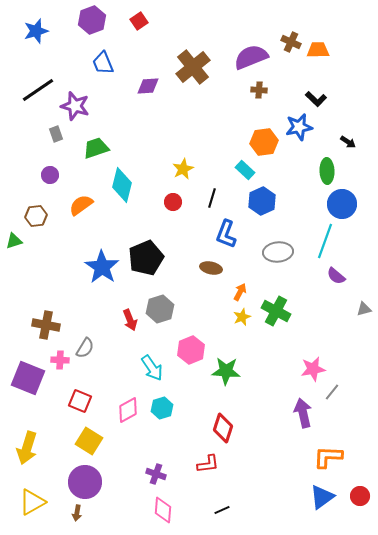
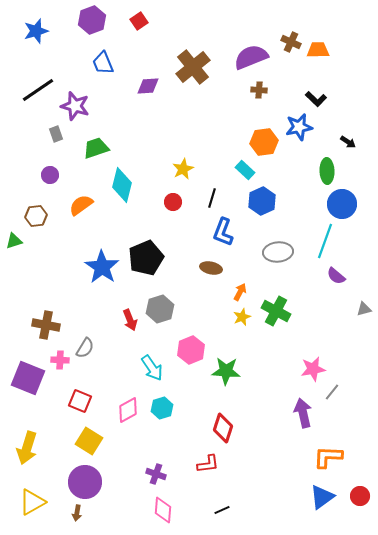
blue L-shape at (226, 234): moved 3 px left, 2 px up
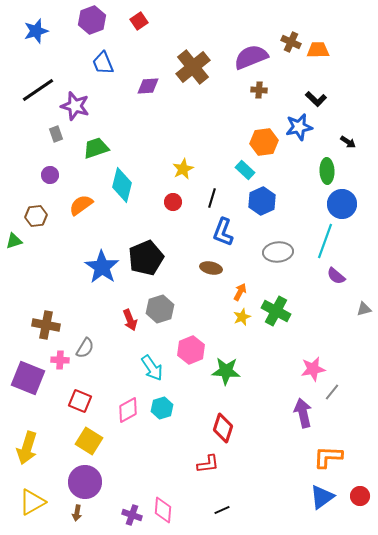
purple cross at (156, 474): moved 24 px left, 41 px down
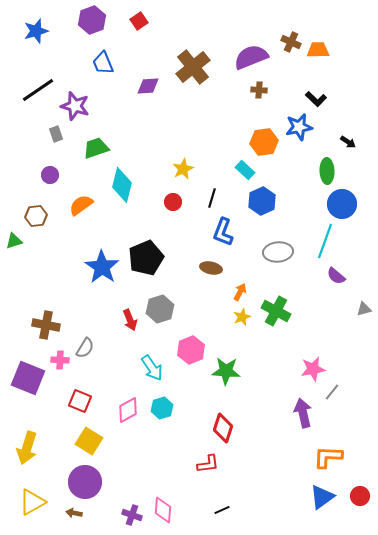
brown arrow at (77, 513): moved 3 px left; rotated 91 degrees clockwise
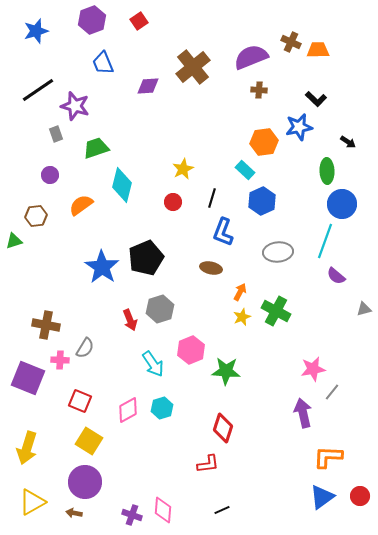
cyan arrow at (152, 368): moved 1 px right, 4 px up
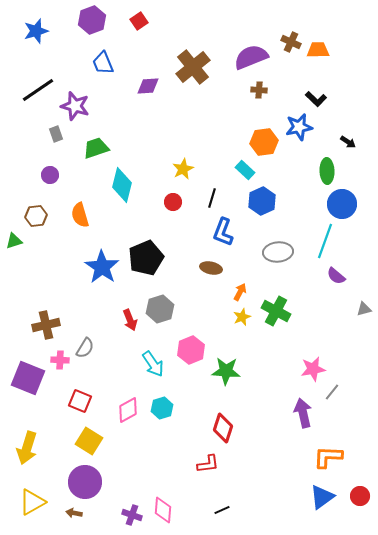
orange semicircle at (81, 205): moved 1 px left, 10 px down; rotated 70 degrees counterclockwise
brown cross at (46, 325): rotated 24 degrees counterclockwise
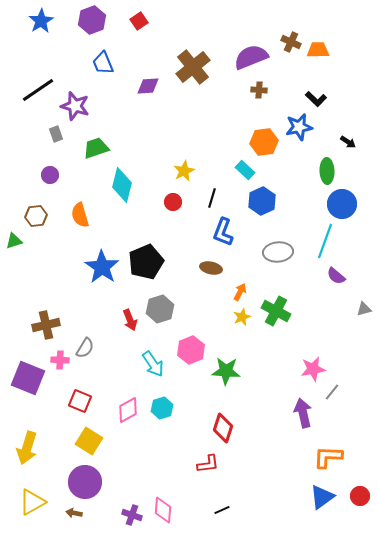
blue star at (36, 31): moved 5 px right, 10 px up; rotated 15 degrees counterclockwise
yellow star at (183, 169): moved 1 px right, 2 px down
black pentagon at (146, 258): moved 4 px down
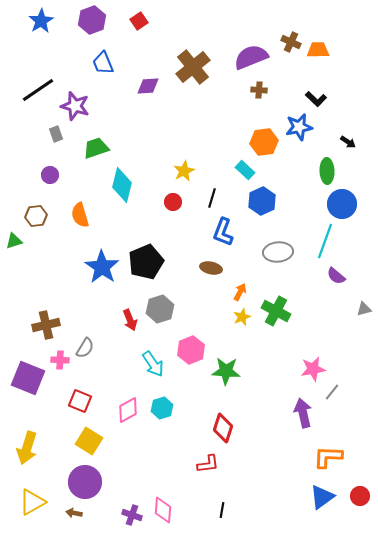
black line at (222, 510): rotated 56 degrees counterclockwise
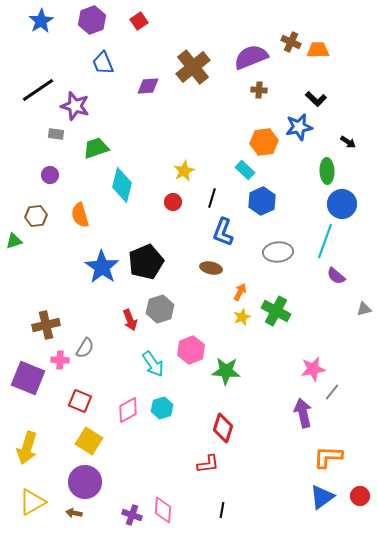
gray rectangle at (56, 134): rotated 63 degrees counterclockwise
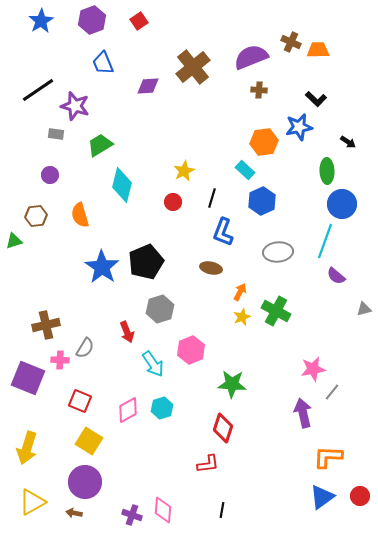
green trapezoid at (96, 148): moved 4 px right, 3 px up; rotated 12 degrees counterclockwise
red arrow at (130, 320): moved 3 px left, 12 px down
green star at (226, 371): moved 6 px right, 13 px down
